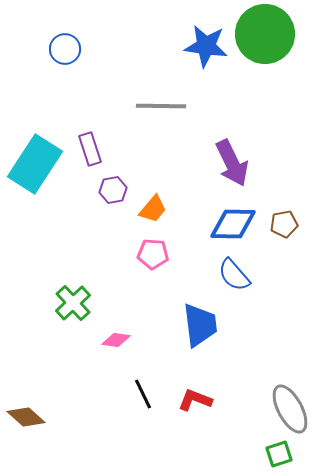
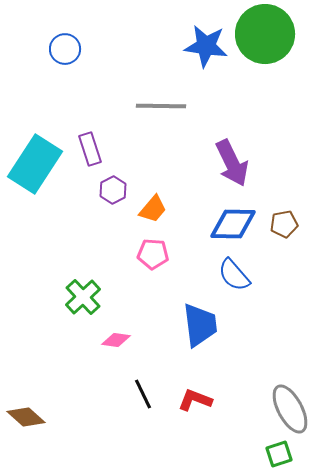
purple hexagon: rotated 16 degrees counterclockwise
green cross: moved 10 px right, 6 px up
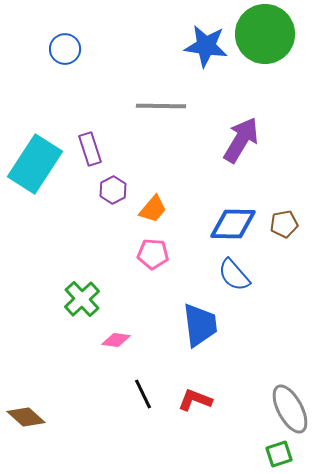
purple arrow: moved 9 px right, 23 px up; rotated 123 degrees counterclockwise
green cross: moved 1 px left, 2 px down
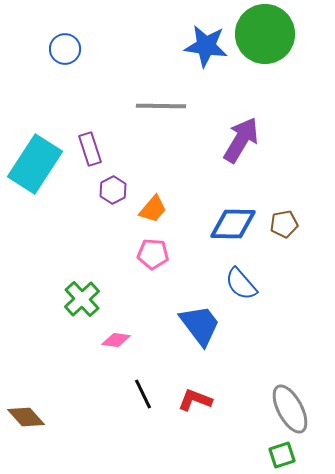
blue semicircle: moved 7 px right, 9 px down
blue trapezoid: rotated 30 degrees counterclockwise
brown diamond: rotated 6 degrees clockwise
green square: moved 3 px right, 1 px down
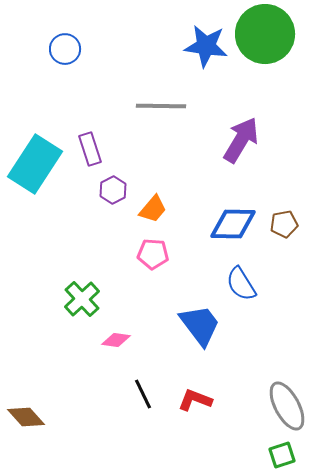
blue semicircle: rotated 9 degrees clockwise
gray ellipse: moved 3 px left, 3 px up
